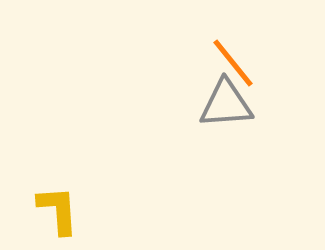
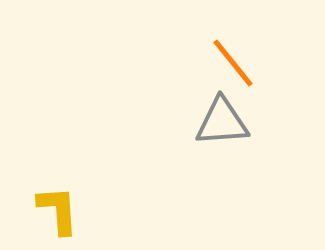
gray triangle: moved 4 px left, 18 px down
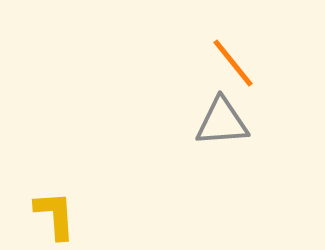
yellow L-shape: moved 3 px left, 5 px down
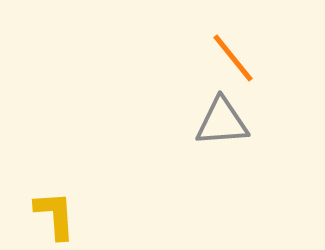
orange line: moved 5 px up
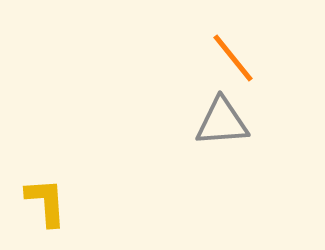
yellow L-shape: moved 9 px left, 13 px up
